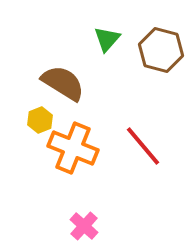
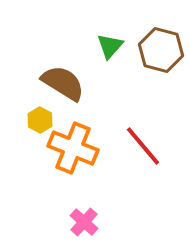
green triangle: moved 3 px right, 7 px down
yellow hexagon: rotated 10 degrees counterclockwise
pink cross: moved 4 px up
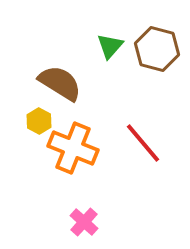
brown hexagon: moved 4 px left, 1 px up
brown semicircle: moved 3 px left
yellow hexagon: moved 1 px left, 1 px down
red line: moved 3 px up
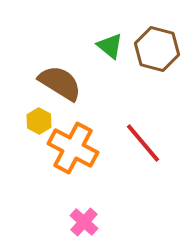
green triangle: rotated 32 degrees counterclockwise
orange cross: rotated 6 degrees clockwise
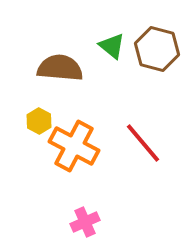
green triangle: moved 2 px right
brown semicircle: moved 15 px up; rotated 27 degrees counterclockwise
orange cross: moved 1 px right, 2 px up
pink cross: moved 1 px right; rotated 24 degrees clockwise
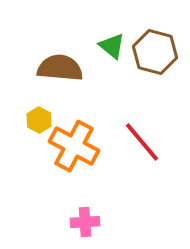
brown hexagon: moved 2 px left, 3 px down
yellow hexagon: moved 1 px up
red line: moved 1 px left, 1 px up
pink cross: rotated 20 degrees clockwise
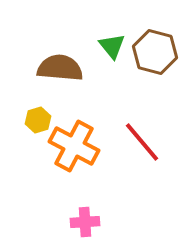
green triangle: rotated 12 degrees clockwise
yellow hexagon: moved 1 px left; rotated 15 degrees clockwise
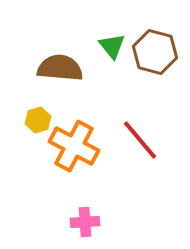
red line: moved 2 px left, 2 px up
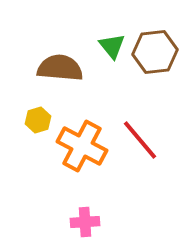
brown hexagon: rotated 21 degrees counterclockwise
orange cross: moved 8 px right
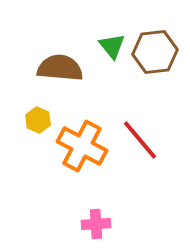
yellow hexagon: rotated 20 degrees counterclockwise
pink cross: moved 11 px right, 2 px down
